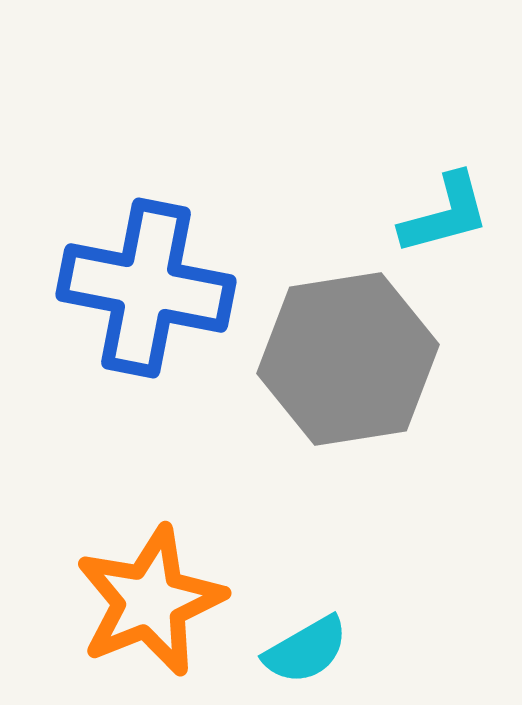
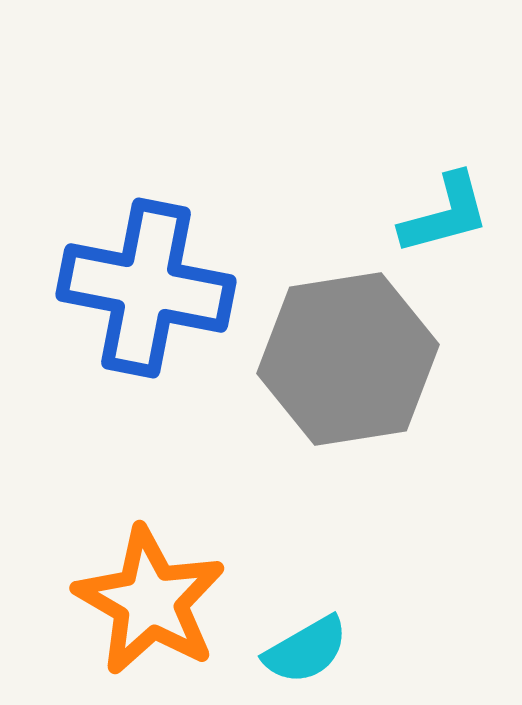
orange star: rotated 20 degrees counterclockwise
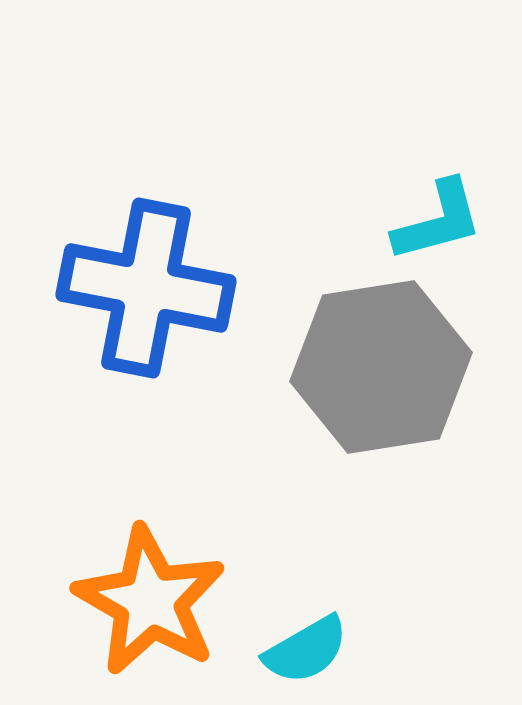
cyan L-shape: moved 7 px left, 7 px down
gray hexagon: moved 33 px right, 8 px down
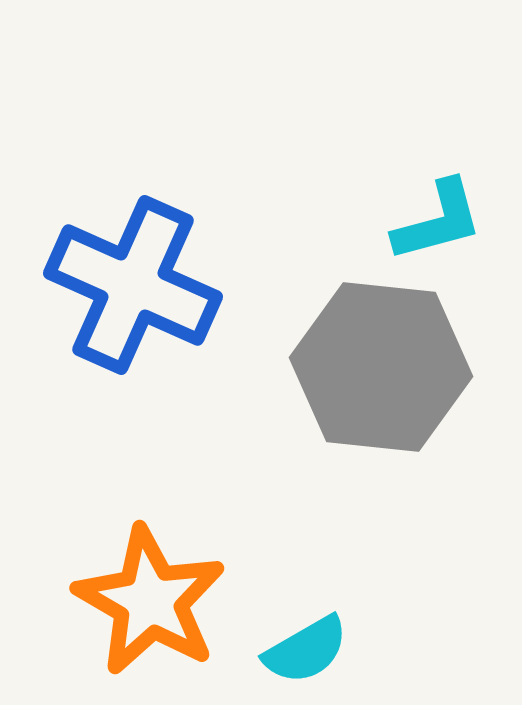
blue cross: moved 13 px left, 3 px up; rotated 13 degrees clockwise
gray hexagon: rotated 15 degrees clockwise
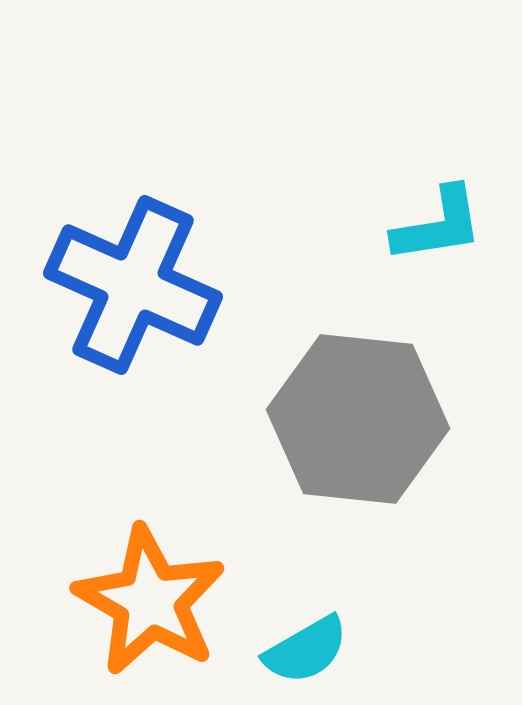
cyan L-shape: moved 4 px down; rotated 6 degrees clockwise
gray hexagon: moved 23 px left, 52 px down
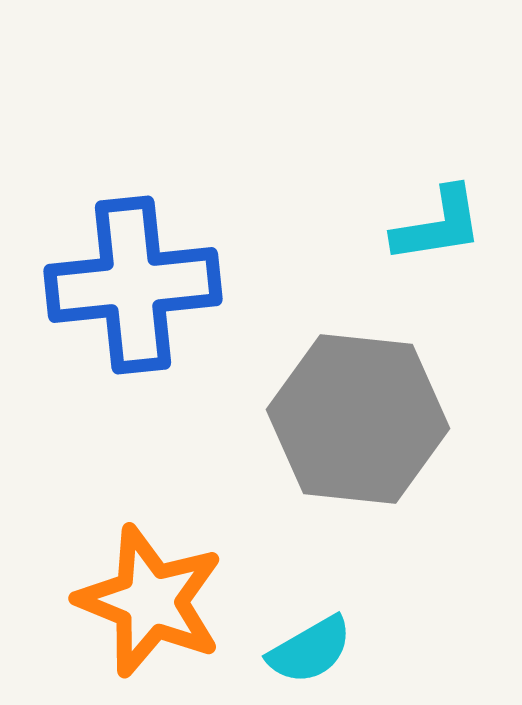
blue cross: rotated 30 degrees counterclockwise
orange star: rotated 8 degrees counterclockwise
cyan semicircle: moved 4 px right
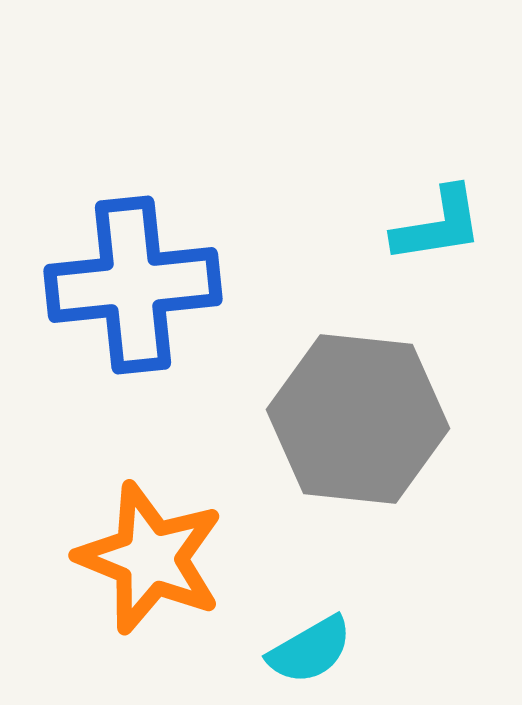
orange star: moved 43 px up
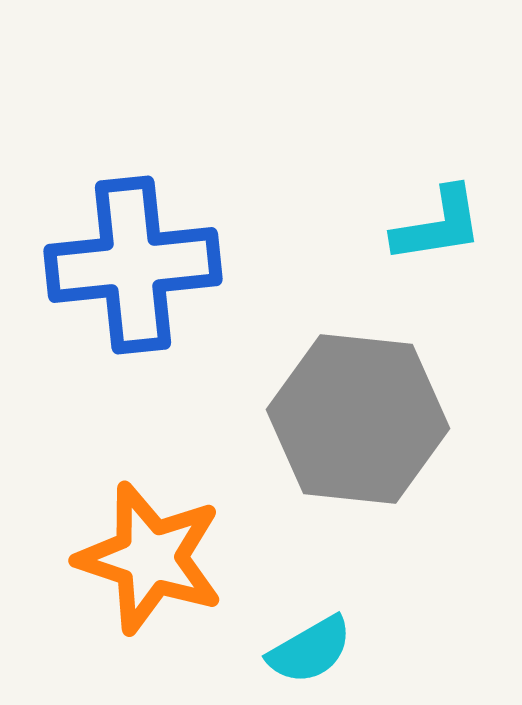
blue cross: moved 20 px up
orange star: rotated 4 degrees counterclockwise
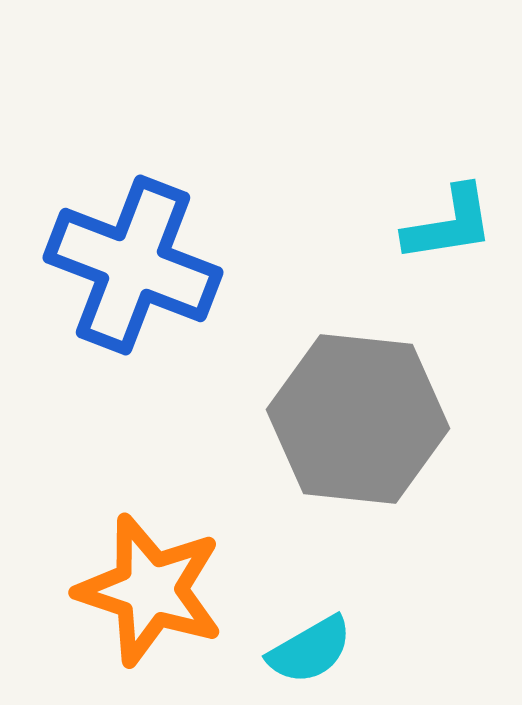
cyan L-shape: moved 11 px right, 1 px up
blue cross: rotated 27 degrees clockwise
orange star: moved 32 px down
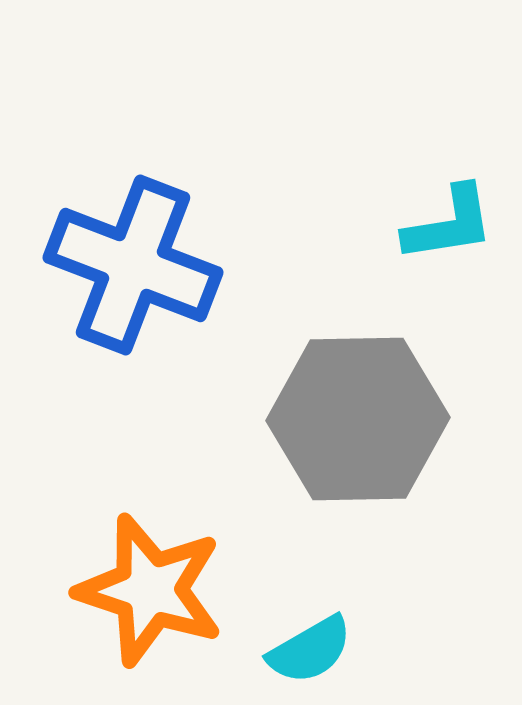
gray hexagon: rotated 7 degrees counterclockwise
